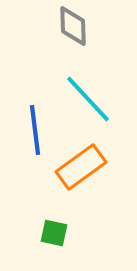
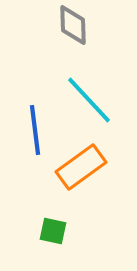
gray diamond: moved 1 px up
cyan line: moved 1 px right, 1 px down
green square: moved 1 px left, 2 px up
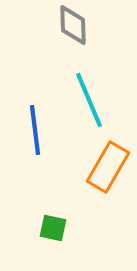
cyan line: rotated 20 degrees clockwise
orange rectangle: moved 27 px right; rotated 24 degrees counterclockwise
green square: moved 3 px up
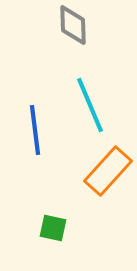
cyan line: moved 1 px right, 5 px down
orange rectangle: moved 4 px down; rotated 12 degrees clockwise
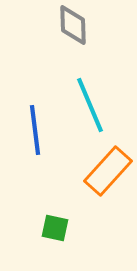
green square: moved 2 px right
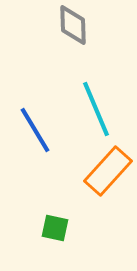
cyan line: moved 6 px right, 4 px down
blue line: rotated 24 degrees counterclockwise
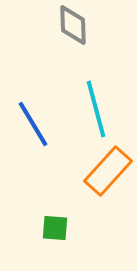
cyan line: rotated 8 degrees clockwise
blue line: moved 2 px left, 6 px up
green square: rotated 8 degrees counterclockwise
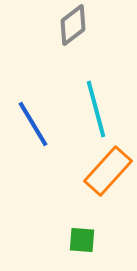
gray diamond: rotated 54 degrees clockwise
green square: moved 27 px right, 12 px down
